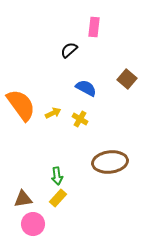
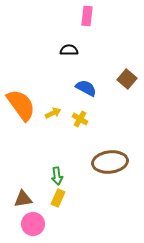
pink rectangle: moved 7 px left, 11 px up
black semicircle: rotated 42 degrees clockwise
yellow rectangle: rotated 18 degrees counterclockwise
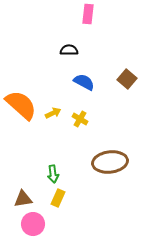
pink rectangle: moved 1 px right, 2 px up
blue semicircle: moved 2 px left, 6 px up
orange semicircle: rotated 12 degrees counterclockwise
green arrow: moved 4 px left, 2 px up
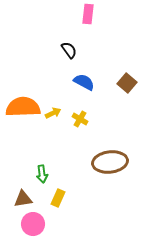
black semicircle: rotated 54 degrees clockwise
brown square: moved 4 px down
orange semicircle: moved 2 px right, 2 px down; rotated 44 degrees counterclockwise
green arrow: moved 11 px left
